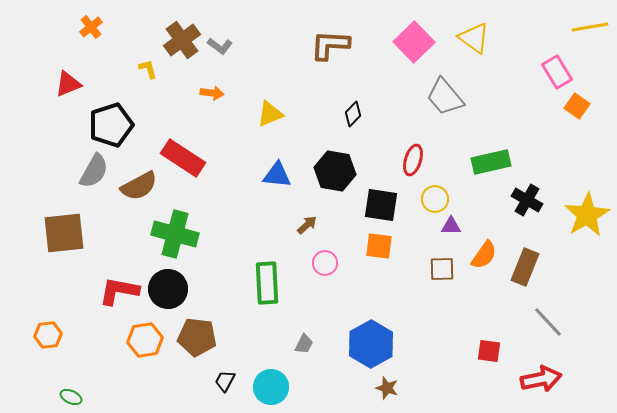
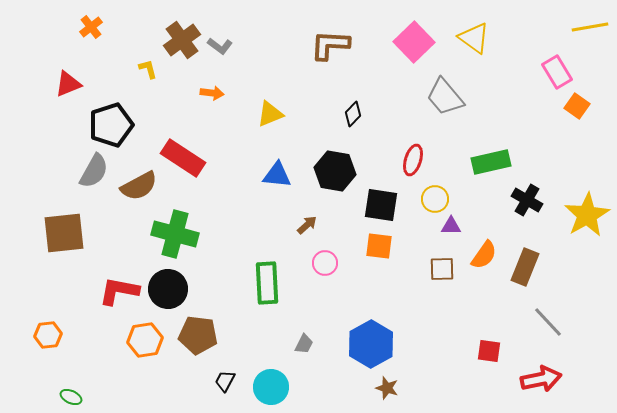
brown pentagon at (197, 337): moved 1 px right, 2 px up
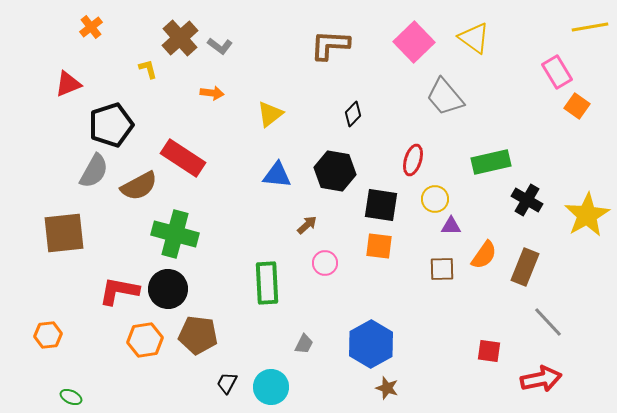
brown cross at (182, 40): moved 2 px left, 2 px up; rotated 6 degrees counterclockwise
yellow triangle at (270, 114): rotated 16 degrees counterclockwise
black trapezoid at (225, 381): moved 2 px right, 2 px down
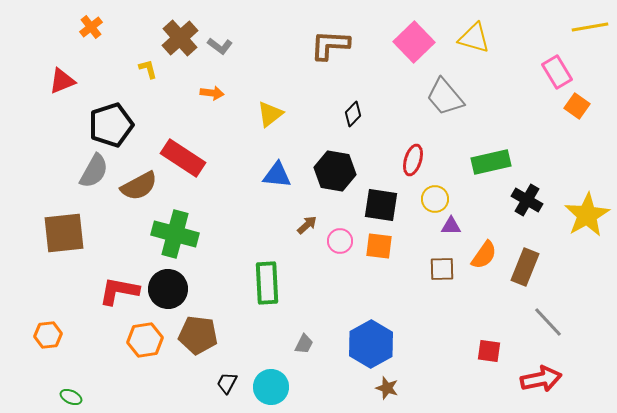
yellow triangle at (474, 38): rotated 20 degrees counterclockwise
red triangle at (68, 84): moved 6 px left, 3 px up
pink circle at (325, 263): moved 15 px right, 22 px up
